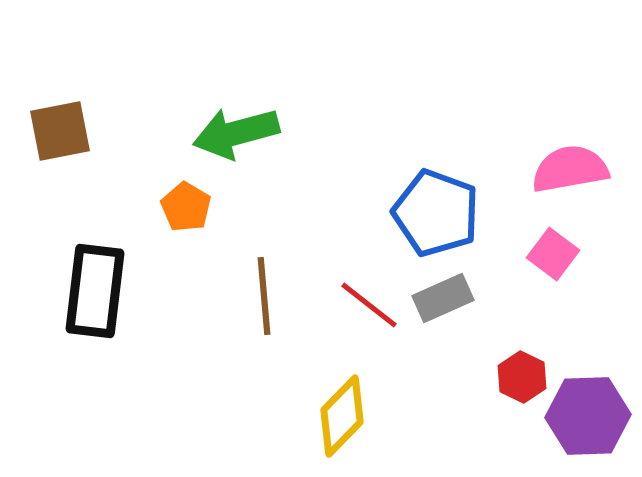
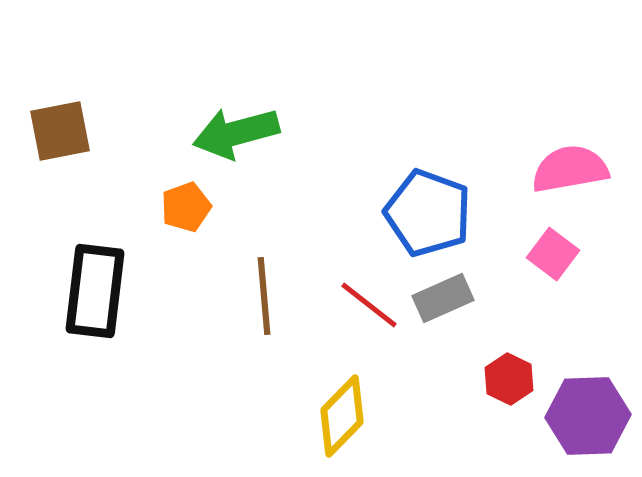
orange pentagon: rotated 21 degrees clockwise
blue pentagon: moved 8 px left
red hexagon: moved 13 px left, 2 px down
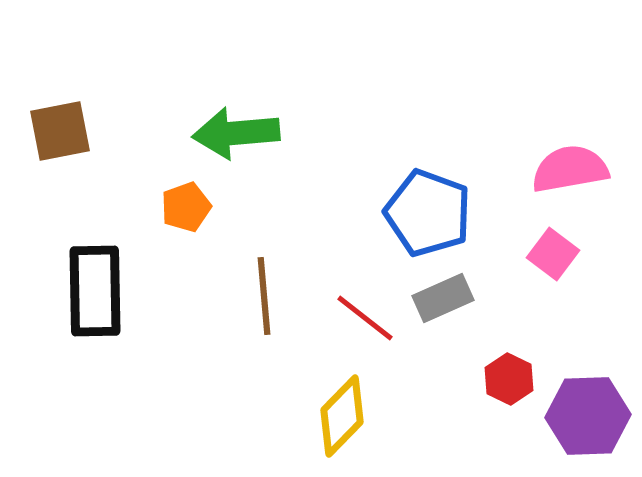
green arrow: rotated 10 degrees clockwise
black rectangle: rotated 8 degrees counterclockwise
red line: moved 4 px left, 13 px down
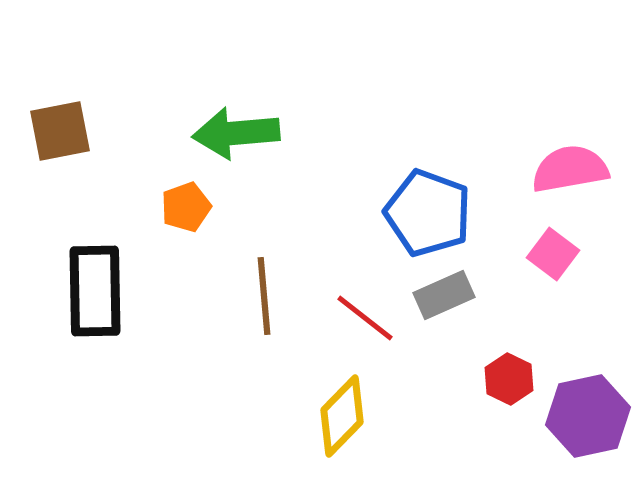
gray rectangle: moved 1 px right, 3 px up
purple hexagon: rotated 10 degrees counterclockwise
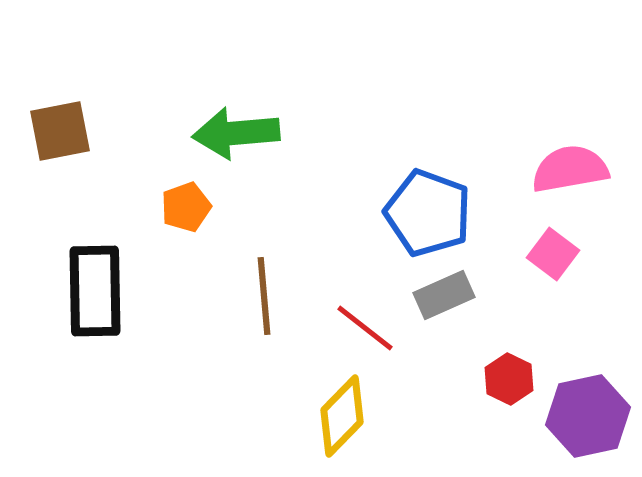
red line: moved 10 px down
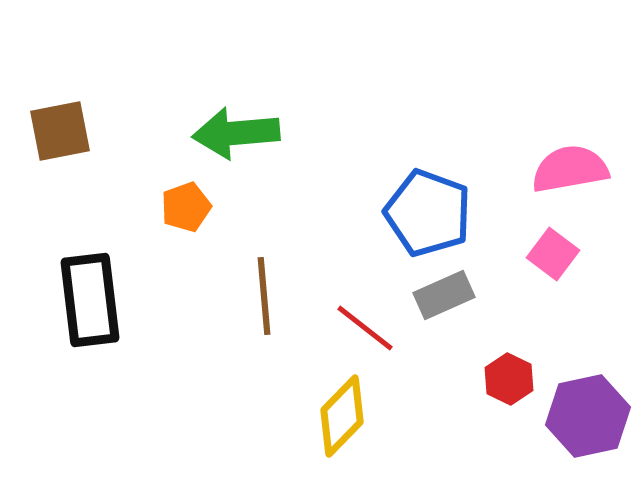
black rectangle: moved 5 px left, 9 px down; rotated 6 degrees counterclockwise
